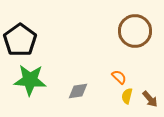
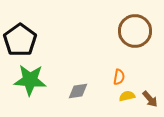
orange semicircle: rotated 56 degrees clockwise
yellow semicircle: rotated 63 degrees clockwise
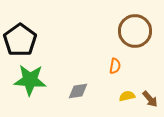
orange semicircle: moved 4 px left, 11 px up
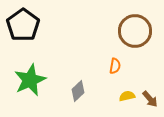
black pentagon: moved 3 px right, 15 px up
green star: rotated 28 degrees counterclockwise
gray diamond: rotated 35 degrees counterclockwise
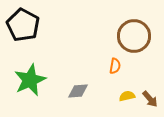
black pentagon: rotated 8 degrees counterclockwise
brown circle: moved 1 px left, 5 px down
gray diamond: rotated 40 degrees clockwise
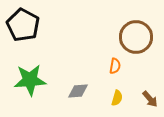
brown circle: moved 2 px right, 1 px down
green star: rotated 20 degrees clockwise
yellow semicircle: moved 10 px left, 2 px down; rotated 119 degrees clockwise
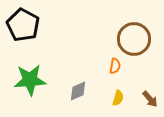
brown circle: moved 2 px left, 2 px down
gray diamond: rotated 20 degrees counterclockwise
yellow semicircle: moved 1 px right
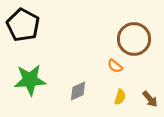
orange semicircle: rotated 119 degrees clockwise
yellow semicircle: moved 2 px right, 1 px up
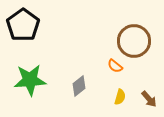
black pentagon: rotated 8 degrees clockwise
brown circle: moved 2 px down
gray diamond: moved 1 px right, 5 px up; rotated 15 degrees counterclockwise
brown arrow: moved 1 px left
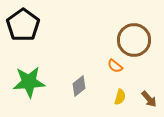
brown circle: moved 1 px up
green star: moved 1 px left, 2 px down
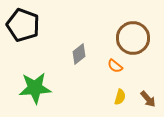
black pentagon: rotated 16 degrees counterclockwise
brown circle: moved 1 px left, 2 px up
green star: moved 6 px right, 6 px down
gray diamond: moved 32 px up
brown arrow: moved 1 px left
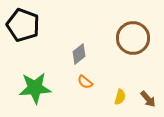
orange semicircle: moved 30 px left, 16 px down
